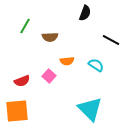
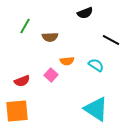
black semicircle: rotated 49 degrees clockwise
pink square: moved 2 px right, 1 px up
cyan triangle: moved 6 px right; rotated 12 degrees counterclockwise
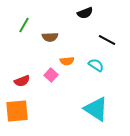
green line: moved 1 px left, 1 px up
black line: moved 4 px left
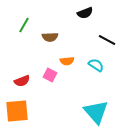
pink square: moved 1 px left; rotated 16 degrees counterclockwise
cyan triangle: moved 3 px down; rotated 16 degrees clockwise
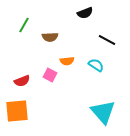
cyan triangle: moved 7 px right
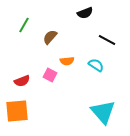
brown semicircle: rotated 133 degrees clockwise
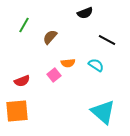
orange semicircle: moved 1 px right, 2 px down
pink square: moved 4 px right; rotated 24 degrees clockwise
cyan triangle: rotated 8 degrees counterclockwise
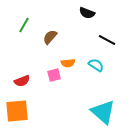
black semicircle: moved 2 px right; rotated 42 degrees clockwise
pink square: rotated 24 degrees clockwise
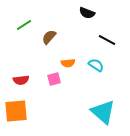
green line: rotated 28 degrees clockwise
brown semicircle: moved 1 px left
pink square: moved 4 px down
red semicircle: moved 1 px left, 1 px up; rotated 14 degrees clockwise
orange square: moved 1 px left
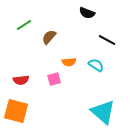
orange semicircle: moved 1 px right, 1 px up
orange square: rotated 20 degrees clockwise
